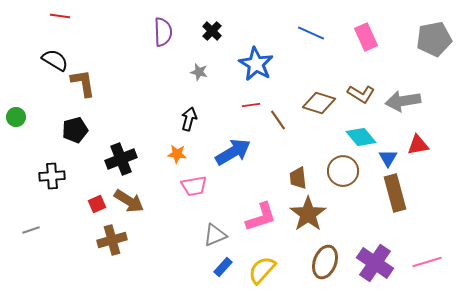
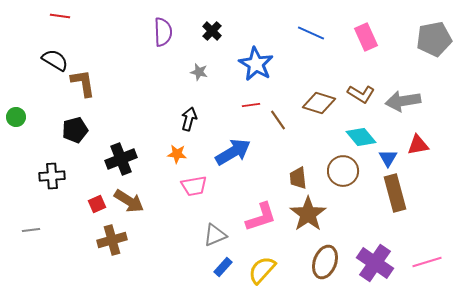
gray line at (31, 230): rotated 12 degrees clockwise
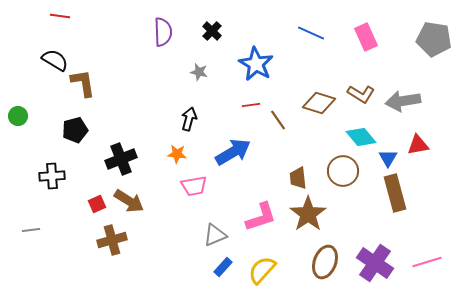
gray pentagon at (434, 39): rotated 20 degrees clockwise
green circle at (16, 117): moved 2 px right, 1 px up
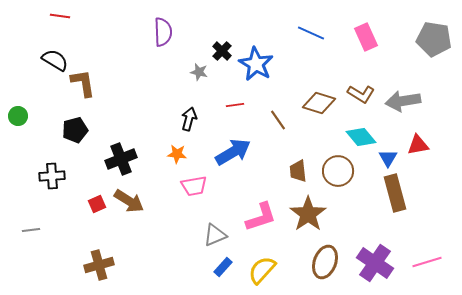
black cross at (212, 31): moved 10 px right, 20 px down
red line at (251, 105): moved 16 px left
brown circle at (343, 171): moved 5 px left
brown trapezoid at (298, 178): moved 7 px up
brown cross at (112, 240): moved 13 px left, 25 px down
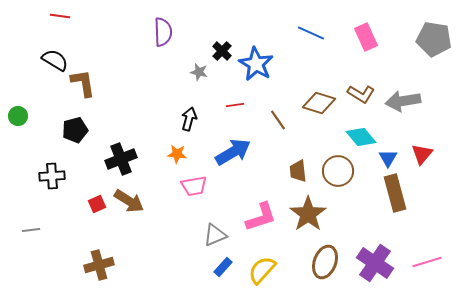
red triangle at (418, 145): moved 4 px right, 9 px down; rotated 40 degrees counterclockwise
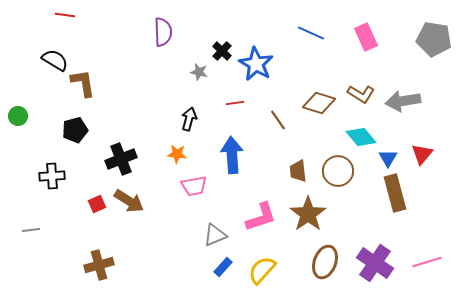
red line at (60, 16): moved 5 px right, 1 px up
red line at (235, 105): moved 2 px up
blue arrow at (233, 152): moved 1 px left, 3 px down; rotated 63 degrees counterclockwise
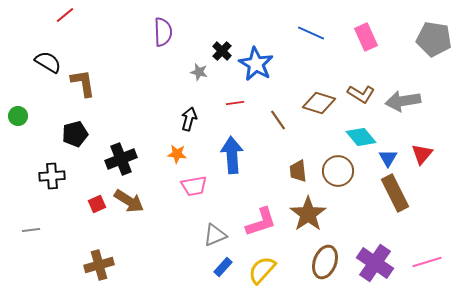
red line at (65, 15): rotated 48 degrees counterclockwise
black semicircle at (55, 60): moved 7 px left, 2 px down
black pentagon at (75, 130): moved 4 px down
brown rectangle at (395, 193): rotated 12 degrees counterclockwise
pink L-shape at (261, 217): moved 5 px down
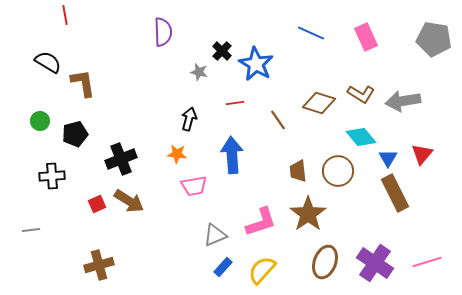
red line at (65, 15): rotated 60 degrees counterclockwise
green circle at (18, 116): moved 22 px right, 5 px down
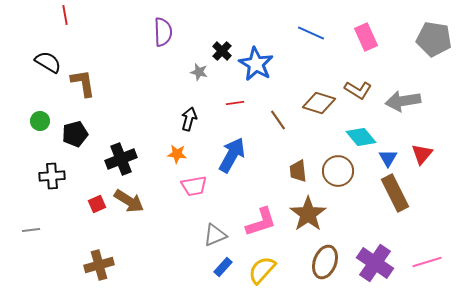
brown L-shape at (361, 94): moved 3 px left, 4 px up
blue arrow at (232, 155): rotated 33 degrees clockwise
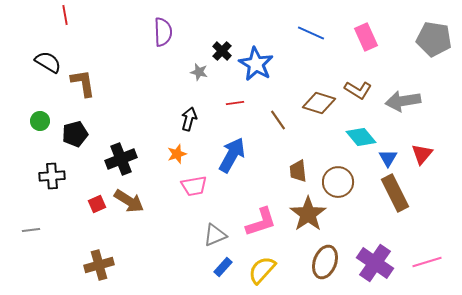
orange star at (177, 154): rotated 24 degrees counterclockwise
brown circle at (338, 171): moved 11 px down
